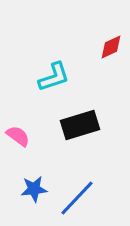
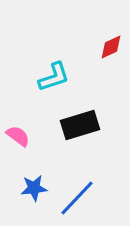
blue star: moved 1 px up
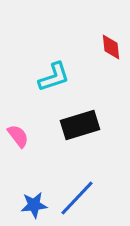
red diamond: rotated 72 degrees counterclockwise
pink semicircle: rotated 15 degrees clockwise
blue star: moved 17 px down
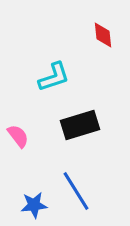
red diamond: moved 8 px left, 12 px up
blue line: moved 1 px left, 7 px up; rotated 75 degrees counterclockwise
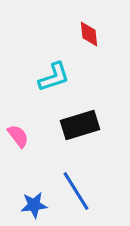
red diamond: moved 14 px left, 1 px up
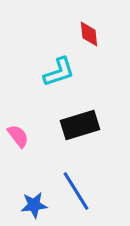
cyan L-shape: moved 5 px right, 5 px up
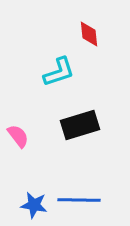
blue line: moved 3 px right, 9 px down; rotated 57 degrees counterclockwise
blue star: rotated 16 degrees clockwise
